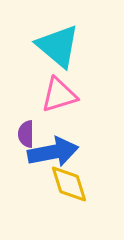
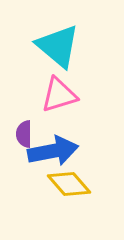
purple semicircle: moved 2 px left
blue arrow: moved 1 px up
yellow diamond: rotated 24 degrees counterclockwise
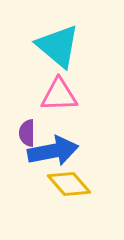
pink triangle: rotated 15 degrees clockwise
purple semicircle: moved 3 px right, 1 px up
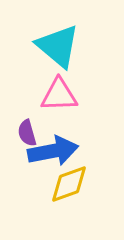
purple semicircle: rotated 16 degrees counterclockwise
yellow diamond: rotated 69 degrees counterclockwise
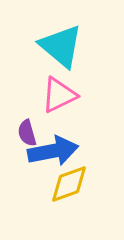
cyan triangle: moved 3 px right
pink triangle: rotated 24 degrees counterclockwise
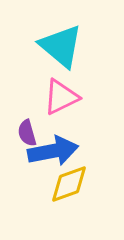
pink triangle: moved 2 px right, 2 px down
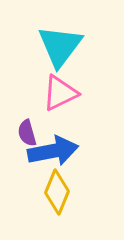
cyan triangle: moved 1 px left; rotated 27 degrees clockwise
pink triangle: moved 1 px left, 4 px up
yellow diamond: moved 12 px left, 8 px down; rotated 48 degrees counterclockwise
